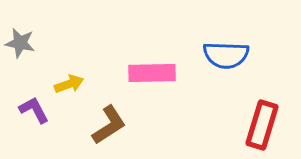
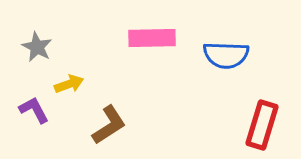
gray star: moved 17 px right, 4 px down; rotated 16 degrees clockwise
pink rectangle: moved 35 px up
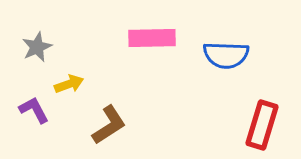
gray star: rotated 20 degrees clockwise
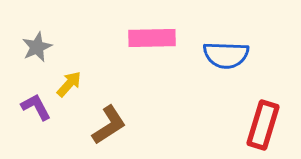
yellow arrow: rotated 28 degrees counterclockwise
purple L-shape: moved 2 px right, 3 px up
red rectangle: moved 1 px right
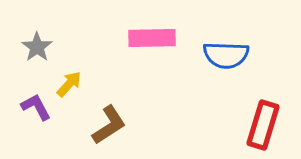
gray star: rotated 12 degrees counterclockwise
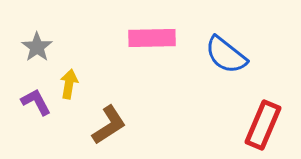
blue semicircle: rotated 36 degrees clockwise
yellow arrow: rotated 32 degrees counterclockwise
purple L-shape: moved 5 px up
red rectangle: rotated 6 degrees clockwise
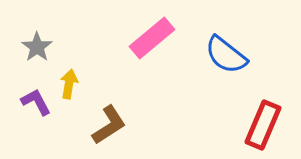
pink rectangle: rotated 39 degrees counterclockwise
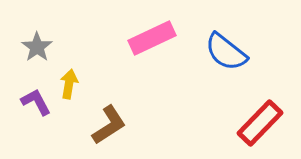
pink rectangle: rotated 15 degrees clockwise
blue semicircle: moved 3 px up
red rectangle: moved 3 px left, 2 px up; rotated 21 degrees clockwise
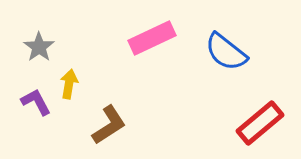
gray star: moved 2 px right
red rectangle: rotated 6 degrees clockwise
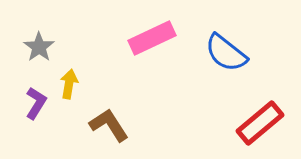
blue semicircle: moved 1 px down
purple L-shape: moved 1 px down; rotated 60 degrees clockwise
brown L-shape: rotated 90 degrees counterclockwise
